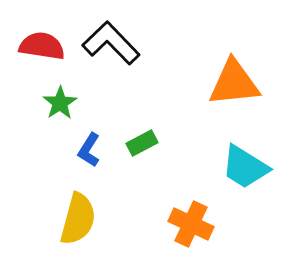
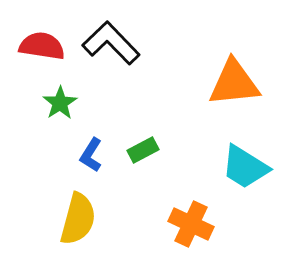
green rectangle: moved 1 px right, 7 px down
blue L-shape: moved 2 px right, 5 px down
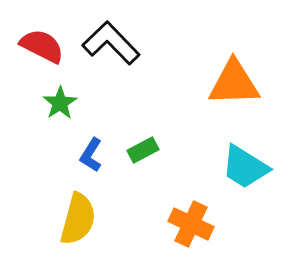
red semicircle: rotated 18 degrees clockwise
orange triangle: rotated 4 degrees clockwise
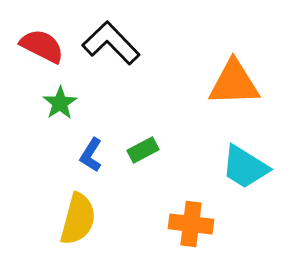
orange cross: rotated 18 degrees counterclockwise
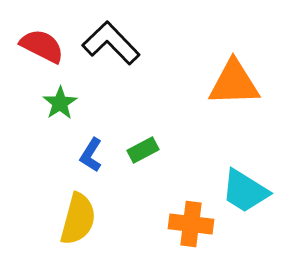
cyan trapezoid: moved 24 px down
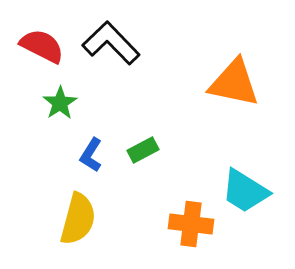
orange triangle: rotated 14 degrees clockwise
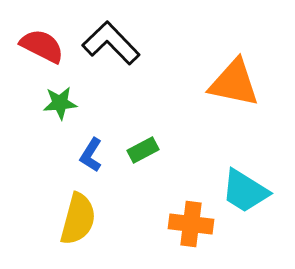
green star: rotated 28 degrees clockwise
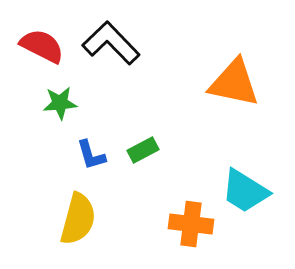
blue L-shape: rotated 48 degrees counterclockwise
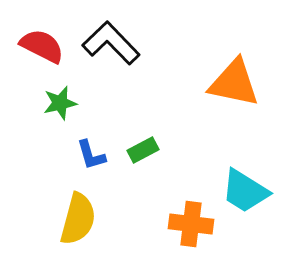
green star: rotated 8 degrees counterclockwise
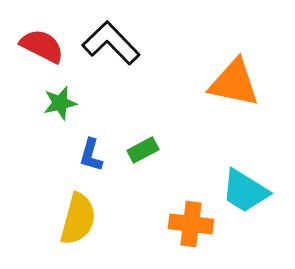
blue L-shape: rotated 32 degrees clockwise
